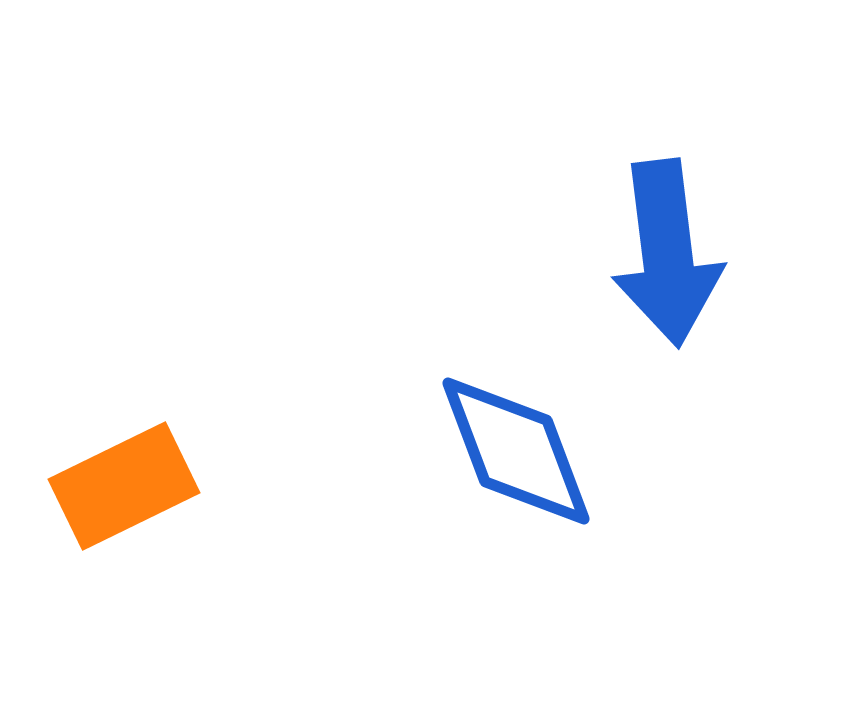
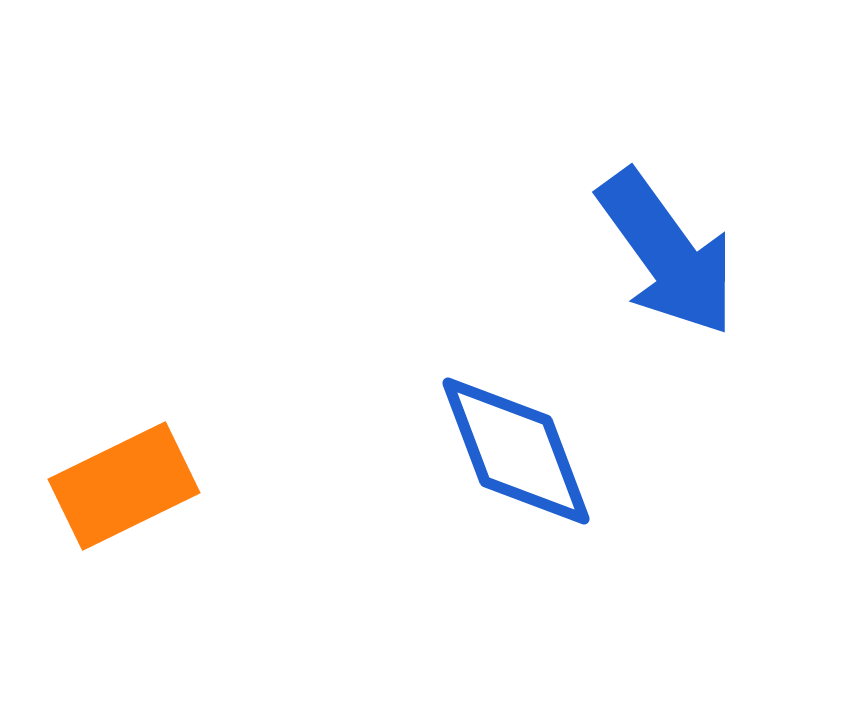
blue arrow: rotated 29 degrees counterclockwise
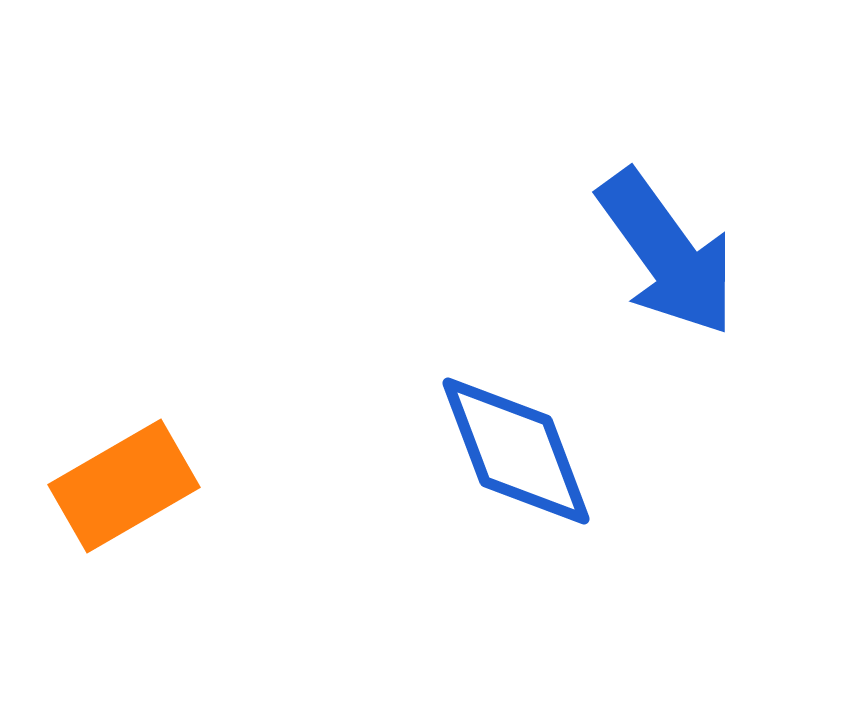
orange rectangle: rotated 4 degrees counterclockwise
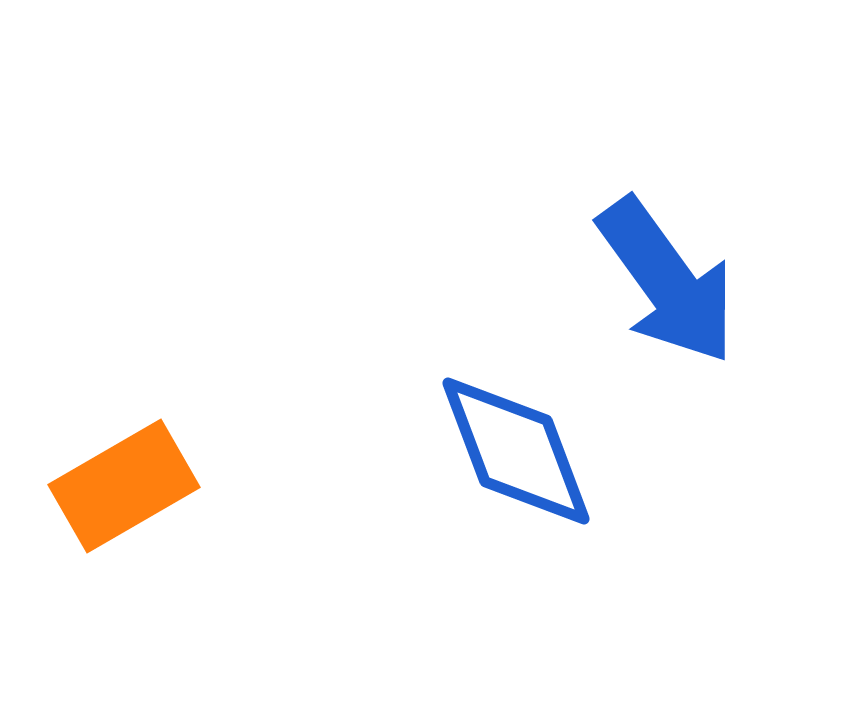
blue arrow: moved 28 px down
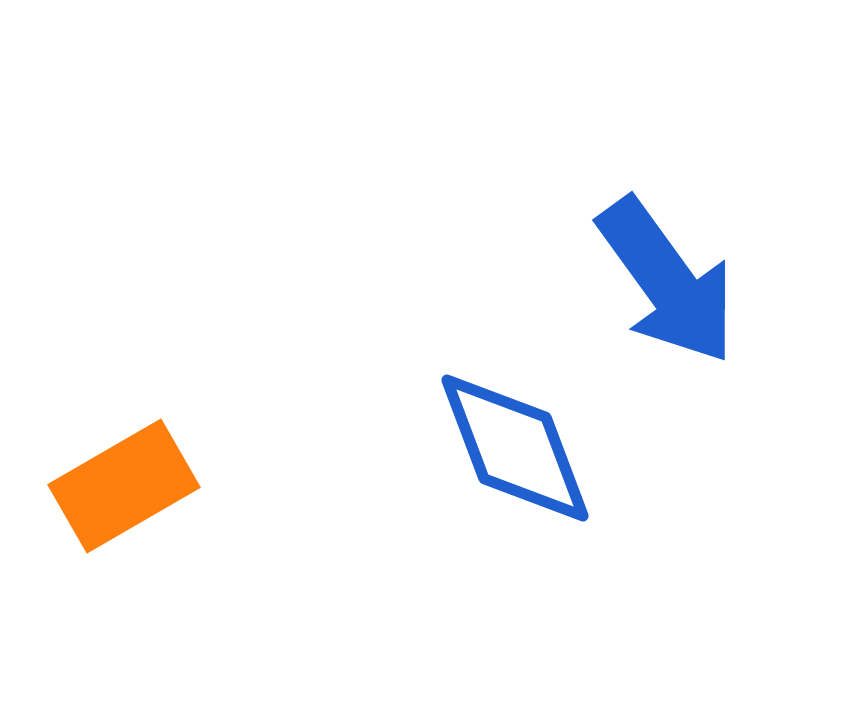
blue diamond: moved 1 px left, 3 px up
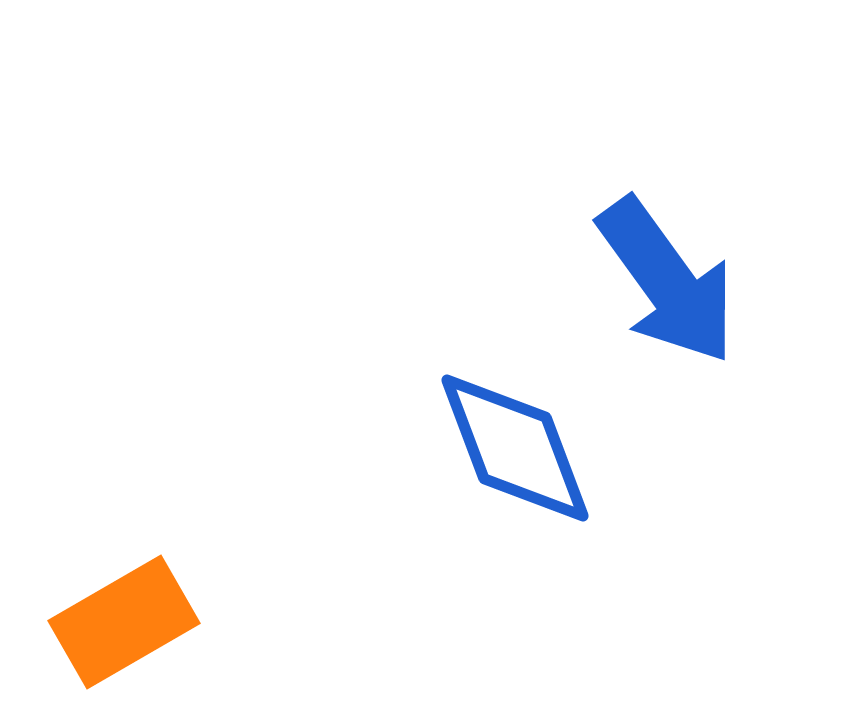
orange rectangle: moved 136 px down
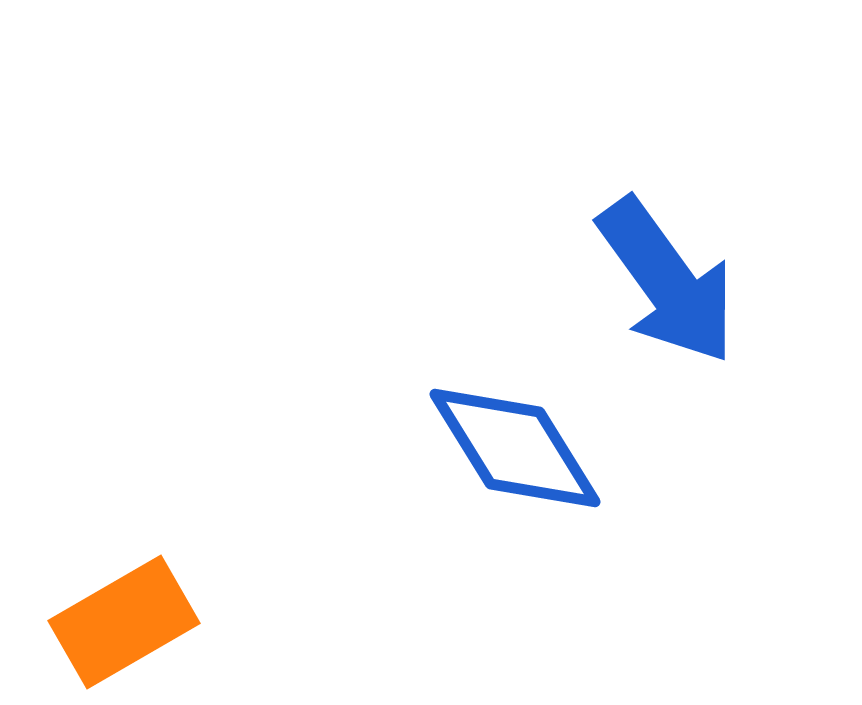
blue diamond: rotated 11 degrees counterclockwise
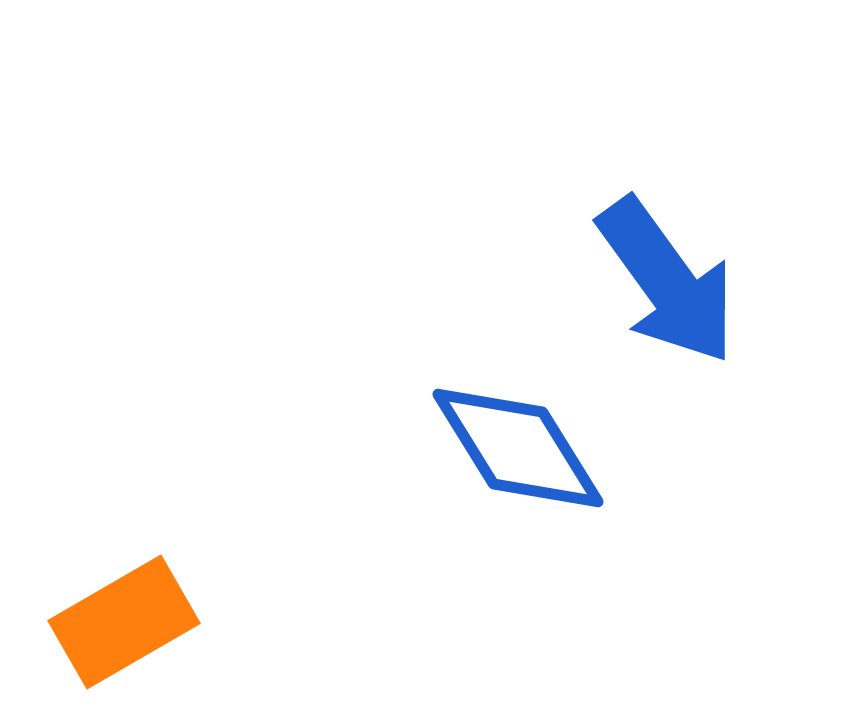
blue diamond: moved 3 px right
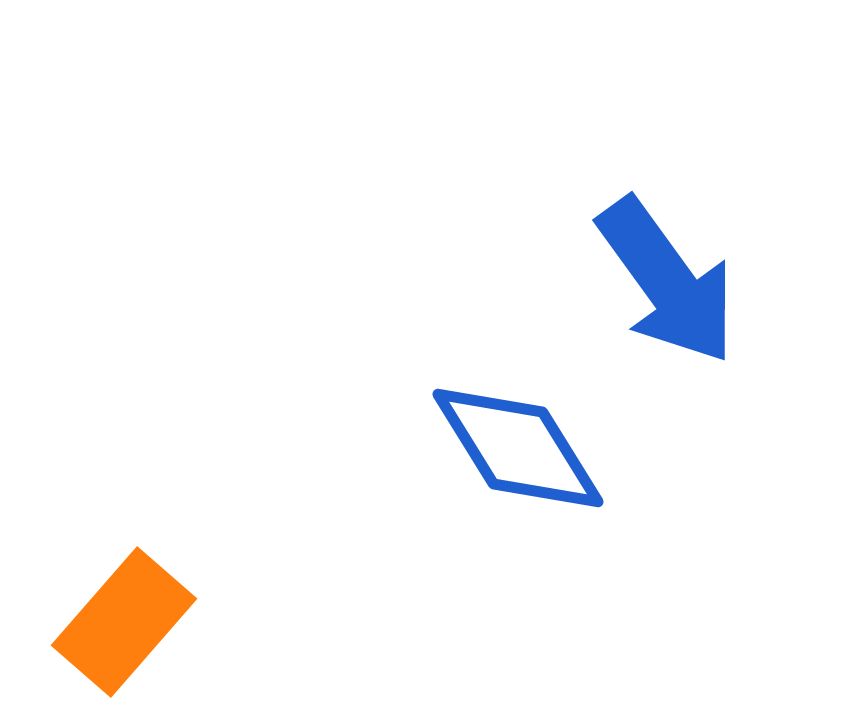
orange rectangle: rotated 19 degrees counterclockwise
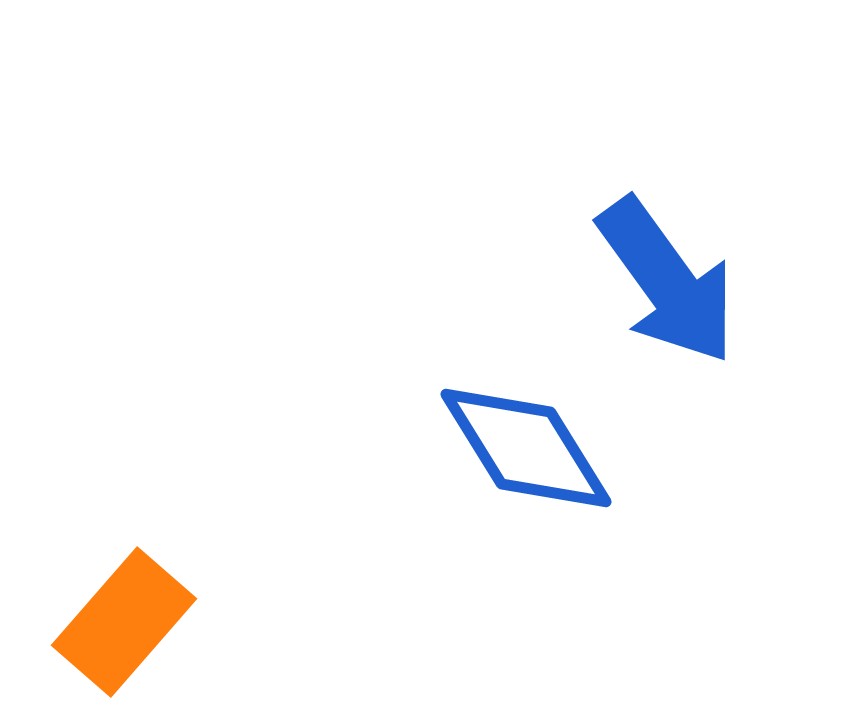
blue diamond: moved 8 px right
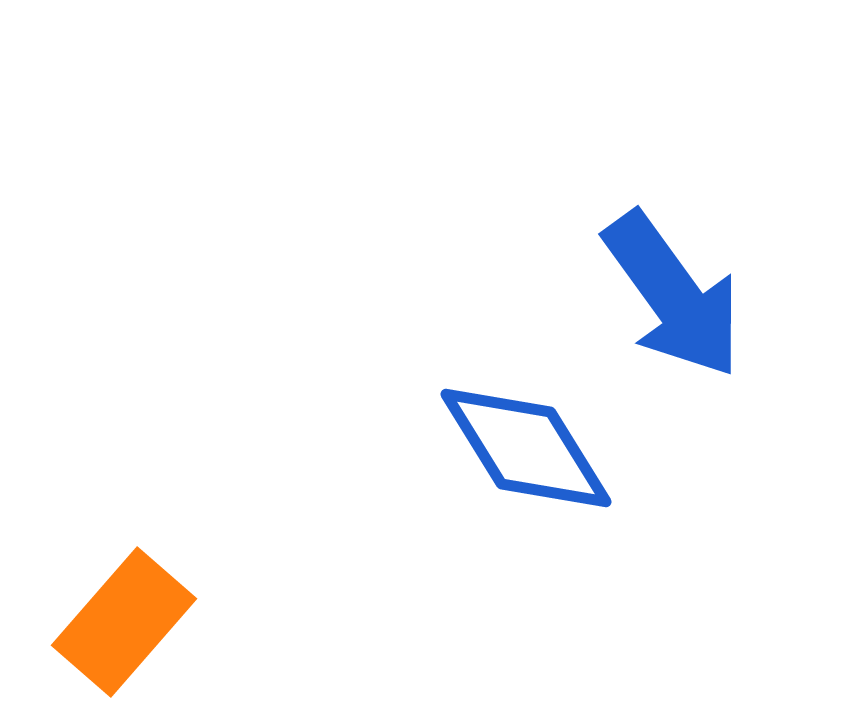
blue arrow: moved 6 px right, 14 px down
